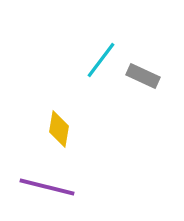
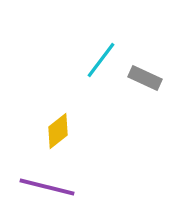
gray rectangle: moved 2 px right, 2 px down
yellow diamond: moved 1 px left, 2 px down; rotated 42 degrees clockwise
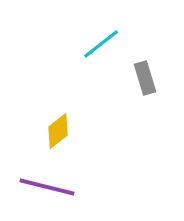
cyan line: moved 16 px up; rotated 15 degrees clockwise
gray rectangle: rotated 48 degrees clockwise
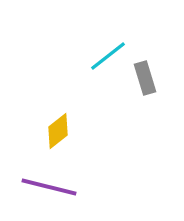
cyan line: moved 7 px right, 12 px down
purple line: moved 2 px right
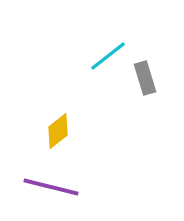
purple line: moved 2 px right
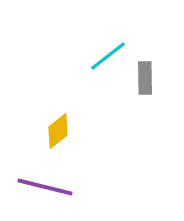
gray rectangle: rotated 16 degrees clockwise
purple line: moved 6 px left
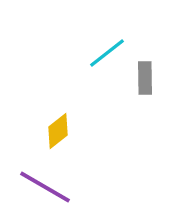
cyan line: moved 1 px left, 3 px up
purple line: rotated 16 degrees clockwise
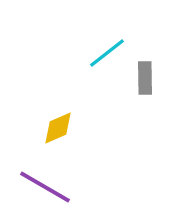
yellow diamond: moved 3 px up; rotated 15 degrees clockwise
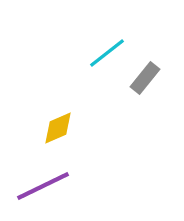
gray rectangle: rotated 40 degrees clockwise
purple line: moved 2 px left, 1 px up; rotated 56 degrees counterclockwise
